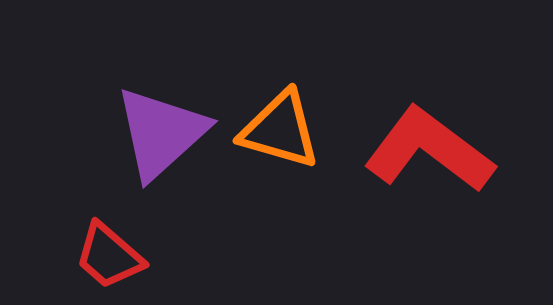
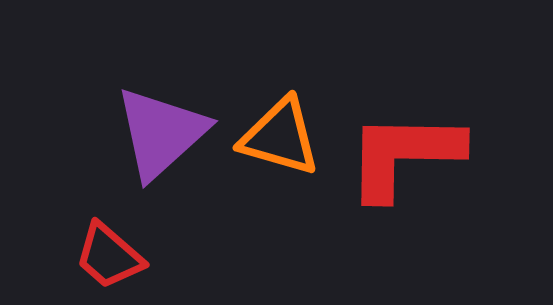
orange triangle: moved 7 px down
red L-shape: moved 25 px left, 5 px down; rotated 36 degrees counterclockwise
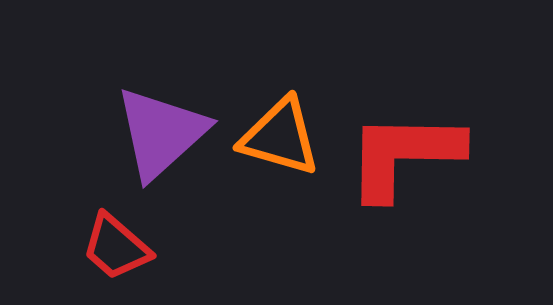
red trapezoid: moved 7 px right, 9 px up
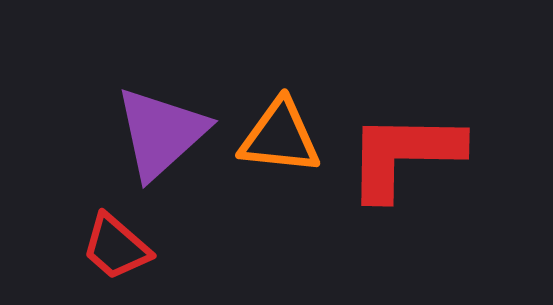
orange triangle: rotated 10 degrees counterclockwise
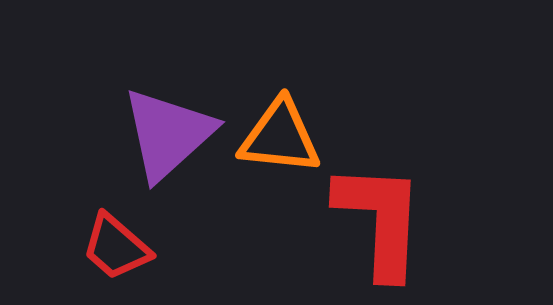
purple triangle: moved 7 px right, 1 px down
red L-shape: moved 24 px left, 65 px down; rotated 92 degrees clockwise
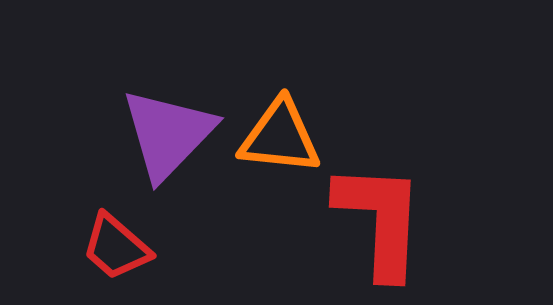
purple triangle: rotated 4 degrees counterclockwise
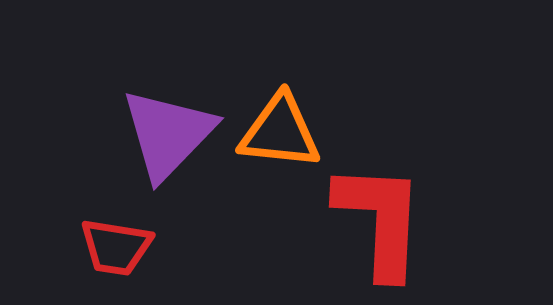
orange triangle: moved 5 px up
red trapezoid: rotated 32 degrees counterclockwise
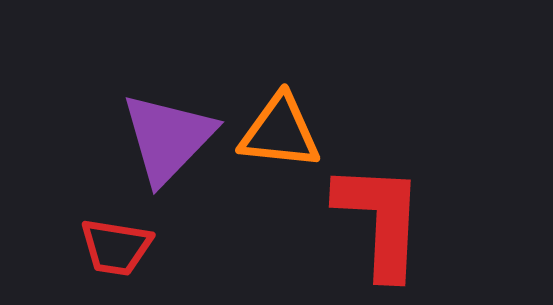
purple triangle: moved 4 px down
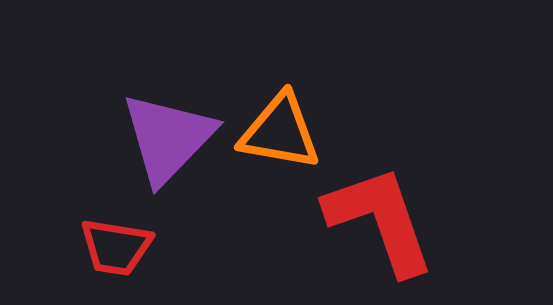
orange triangle: rotated 4 degrees clockwise
red L-shape: rotated 22 degrees counterclockwise
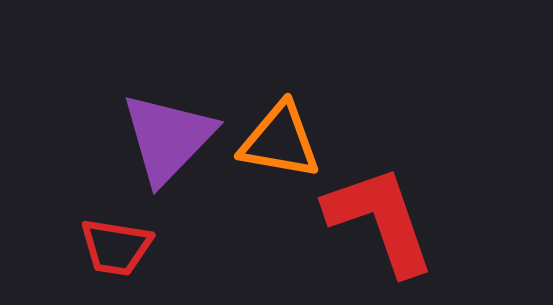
orange triangle: moved 9 px down
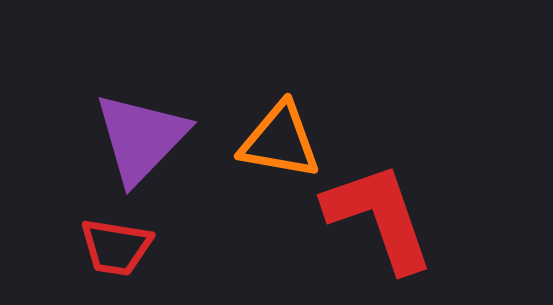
purple triangle: moved 27 px left
red L-shape: moved 1 px left, 3 px up
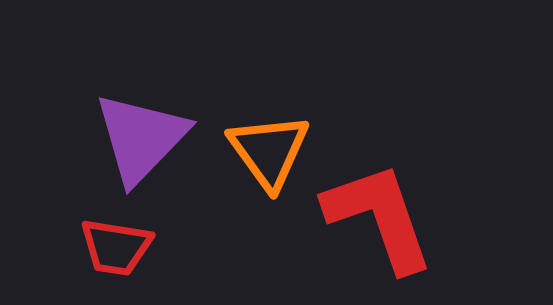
orange triangle: moved 11 px left, 10 px down; rotated 44 degrees clockwise
